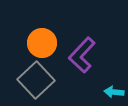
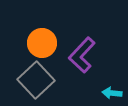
cyan arrow: moved 2 px left, 1 px down
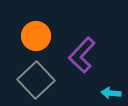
orange circle: moved 6 px left, 7 px up
cyan arrow: moved 1 px left
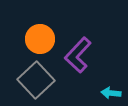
orange circle: moved 4 px right, 3 px down
purple L-shape: moved 4 px left
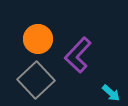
orange circle: moved 2 px left
cyan arrow: rotated 144 degrees counterclockwise
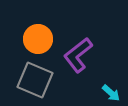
purple L-shape: rotated 9 degrees clockwise
gray square: moved 1 px left; rotated 24 degrees counterclockwise
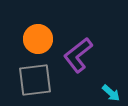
gray square: rotated 30 degrees counterclockwise
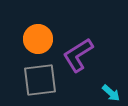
purple L-shape: rotated 6 degrees clockwise
gray square: moved 5 px right
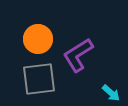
gray square: moved 1 px left, 1 px up
